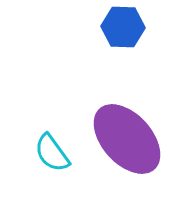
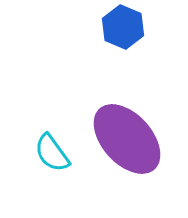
blue hexagon: rotated 21 degrees clockwise
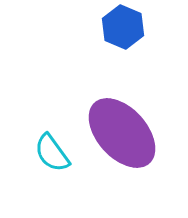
purple ellipse: moved 5 px left, 6 px up
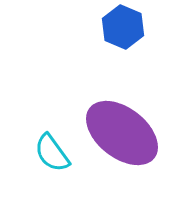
purple ellipse: rotated 10 degrees counterclockwise
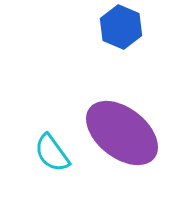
blue hexagon: moved 2 px left
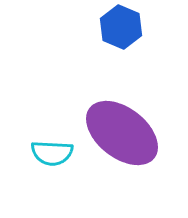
cyan semicircle: rotated 51 degrees counterclockwise
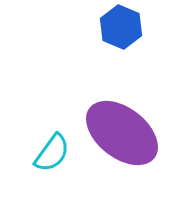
cyan semicircle: rotated 57 degrees counterclockwise
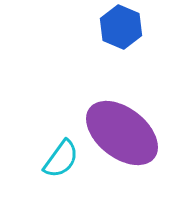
cyan semicircle: moved 9 px right, 6 px down
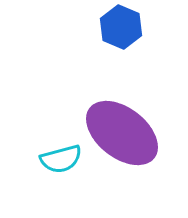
cyan semicircle: rotated 39 degrees clockwise
